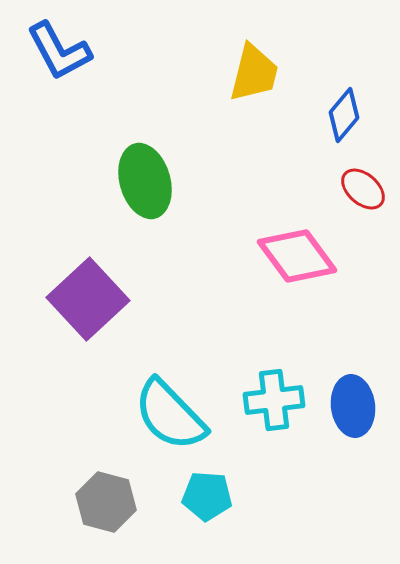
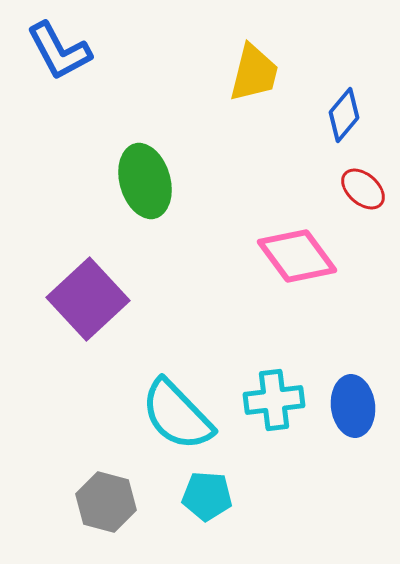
cyan semicircle: moved 7 px right
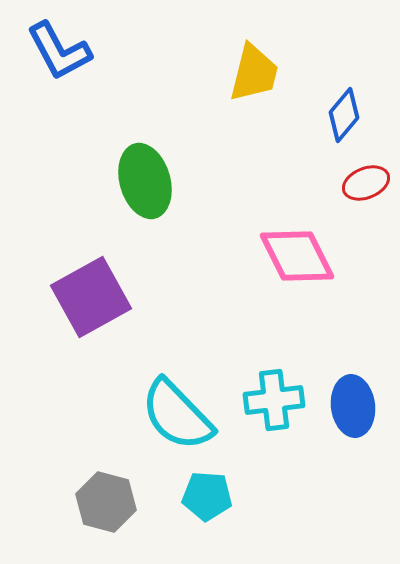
red ellipse: moved 3 px right, 6 px up; rotated 63 degrees counterclockwise
pink diamond: rotated 10 degrees clockwise
purple square: moved 3 px right, 2 px up; rotated 14 degrees clockwise
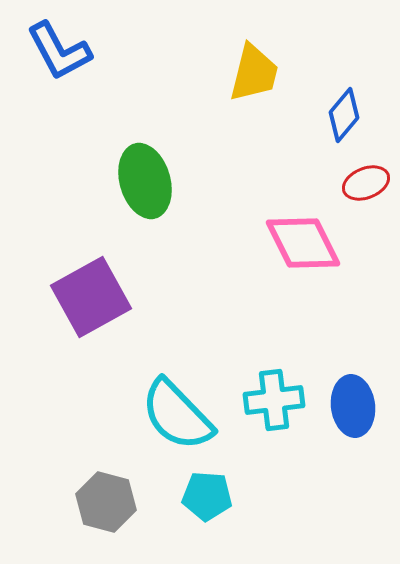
pink diamond: moved 6 px right, 13 px up
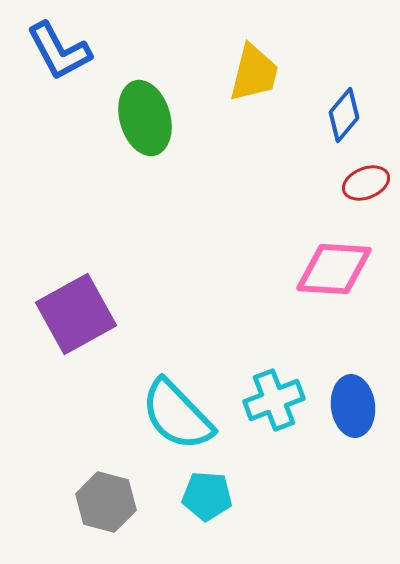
green ellipse: moved 63 px up
pink diamond: moved 31 px right, 26 px down; rotated 60 degrees counterclockwise
purple square: moved 15 px left, 17 px down
cyan cross: rotated 14 degrees counterclockwise
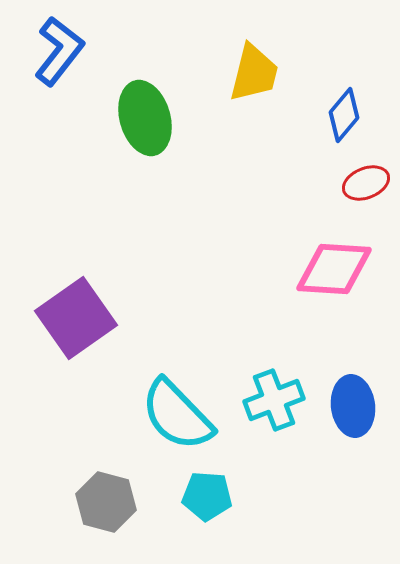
blue L-shape: rotated 114 degrees counterclockwise
purple square: moved 4 px down; rotated 6 degrees counterclockwise
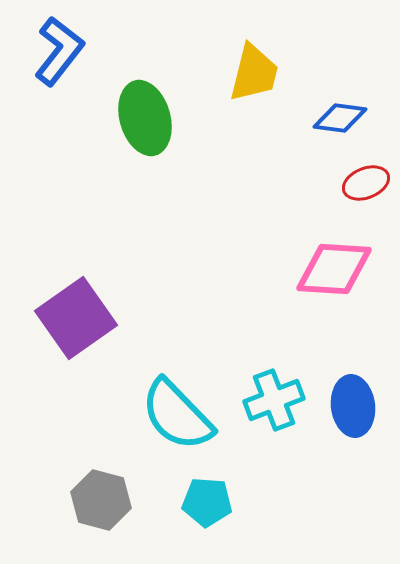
blue diamond: moved 4 px left, 3 px down; rotated 58 degrees clockwise
cyan pentagon: moved 6 px down
gray hexagon: moved 5 px left, 2 px up
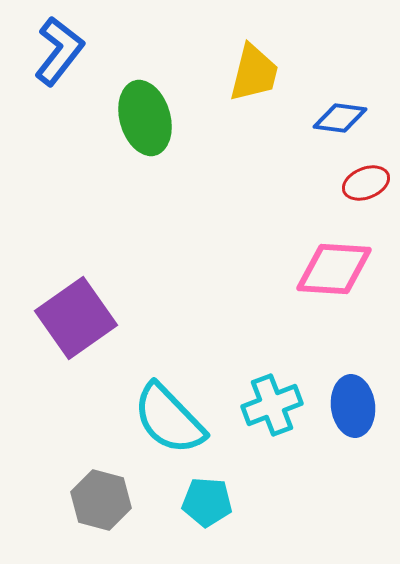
cyan cross: moved 2 px left, 5 px down
cyan semicircle: moved 8 px left, 4 px down
